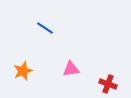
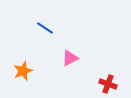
pink triangle: moved 1 px left, 11 px up; rotated 18 degrees counterclockwise
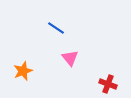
blue line: moved 11 px right
pink triangle: rotated 42 degrees counterclockwise
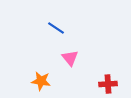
orange star: moved 18 px right, 10 px down; rotated 30 degrees clockwise
red cross: rotated 24 degrees counterclockwise
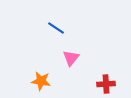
pink triangle: moved 1 px right; rotated 18 degrees clockwise
red cross: moved 2 px left
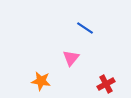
blue line: moved 29 px right
red cross: rotated 24 degrees counterclockwise
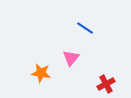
orange star: moved 8 px up
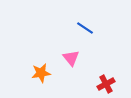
pink triangle: rotated 18 degrees counterclockwise
orange star: rotated 18 degrees counterclockwise
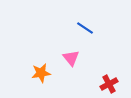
red cross: moved 3 px right
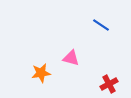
blue line: moved 16 px right, 3 px up
pink triangle: rotated 36 degrees counterclockwise
